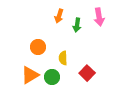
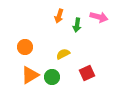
pink arrow: rotated 66 degrees counterclockwise
orange circle: moved 13 px left
yellow semicircle: moved 4 px up; rotated 64 degrees clockwise
red square: rotated 21 degrees clockwise
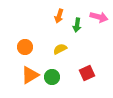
yellow semicircle: moved 3 px left, 5 px up
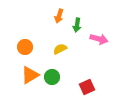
pink arrow: moved 22 px down
red square: moved 14 px down
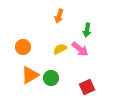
green arrow: moved 10 px right, 5 px down
pink arrow: moved 19 px left, 10 px down; rotated 24 degrees clockwise
orange circle: moved 2 px left
green circle: moved 1 px left, 1 px down
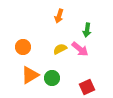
green circle: moved 1 px right
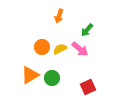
green arrow: rotated 32 degrees clockwise
orange circle: moved 19 px right
red square: moved 1 px right
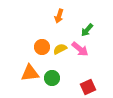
orange triangle: moved 2 px up; rotated 24 degrees clockwise
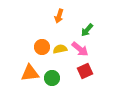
yellow semicircle: rotated 16 degrees clockwise
red square: moved 3 px left, 16 px up
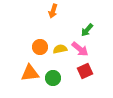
orange arrow: moved 6 px left, 5 px up
orange circle: moved 2 px left
green circle: moved 1 px right
